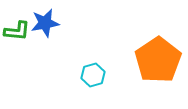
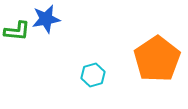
blue star: moved 1 px right, 4 px up
orange pentagon: moved 1 px left, 1 px up
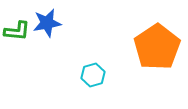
blue star: moved 1 px right, 4 px down
orange pentagon: moved 12 px up
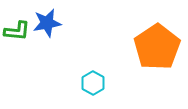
cyan hexagon: moved 8 px down; rotated 15 degrees counterclockwise
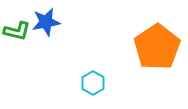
blue star: moved 1 px left, 1 px up
green L-shape: rotated 8 degrees clockwise
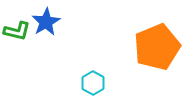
blue star: rotated 20 degrees counterclockwise
orange pentagon: rotated 12 degrees clockwise
